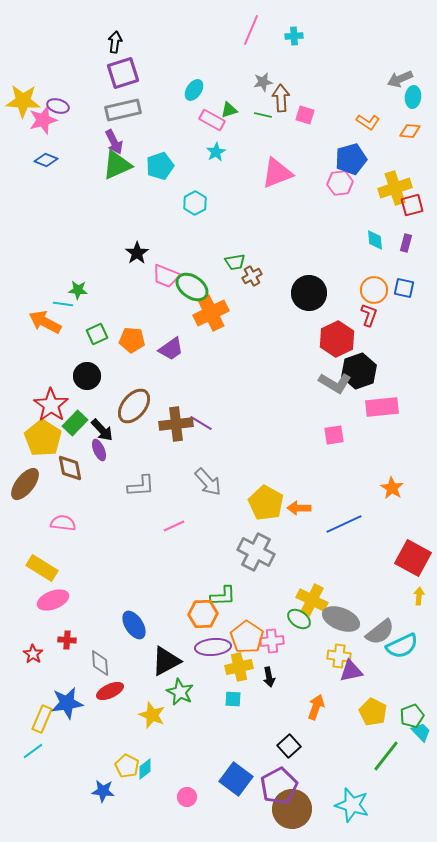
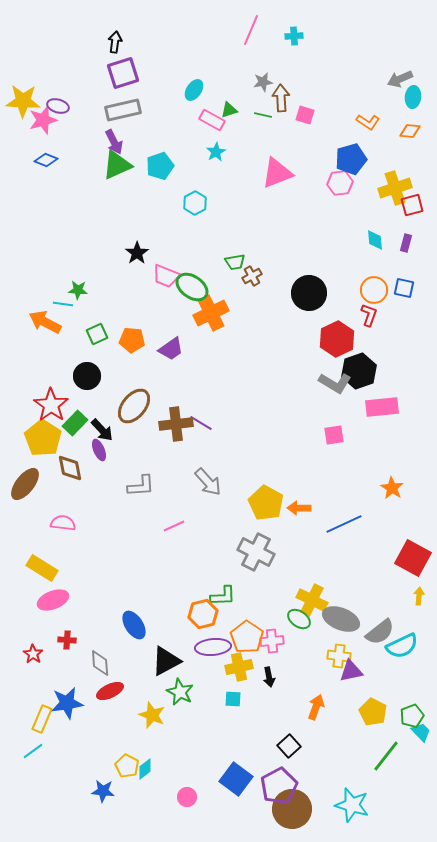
orange hexagon at (203, 614): rotated 12 degrees counterclockwise
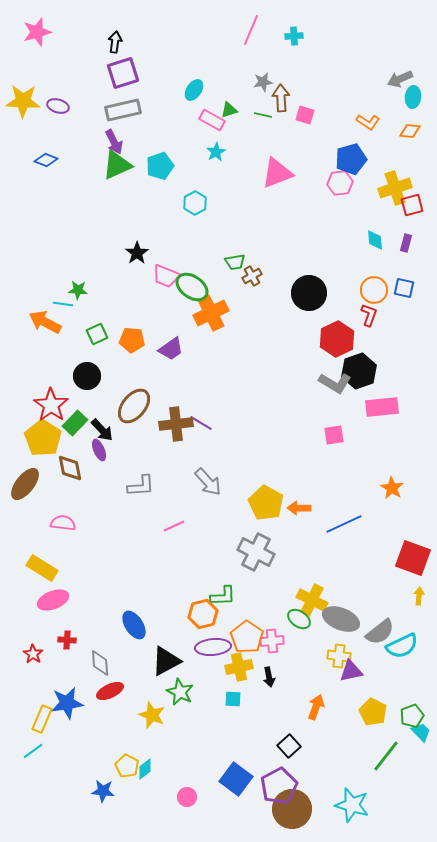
pink star at (43, 120): moved 6 px left, 88 px up
red square at (413, 558): rotated 9 degrees counterclockwise
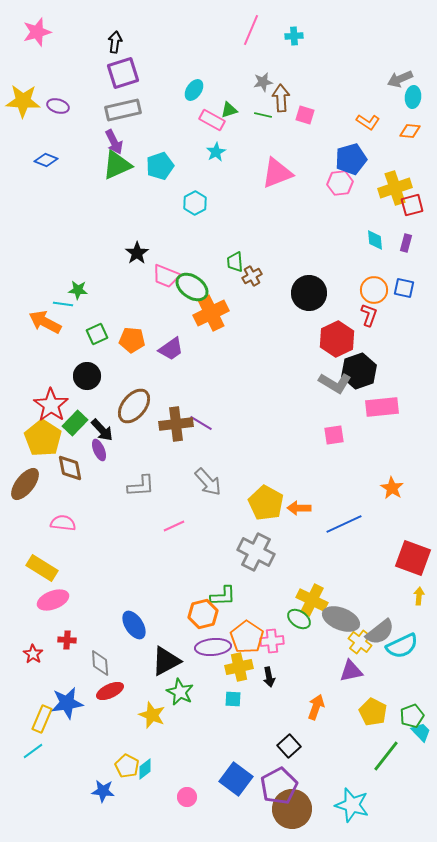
green trapezoid at (235, 262): rotated 95 degrees clockwise
yellow cross at (339, 656): moved 21 px right, 14 px up; rotated 30 degrees clockwise
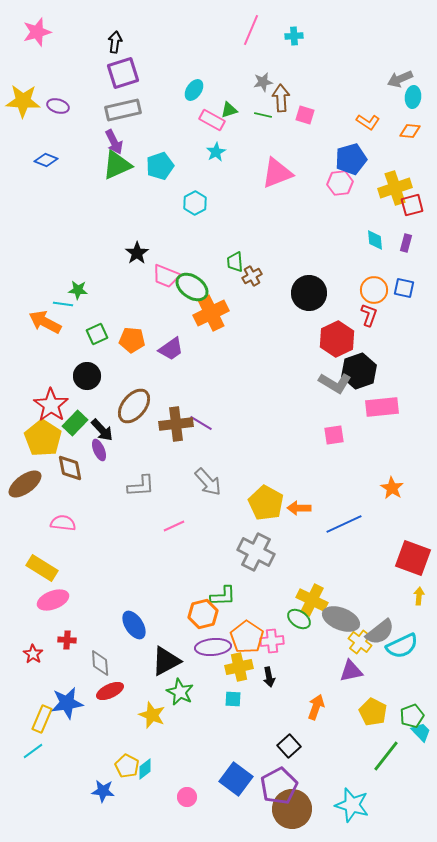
brown ellipse at (25, 484): rotated 16 degrees clockwise
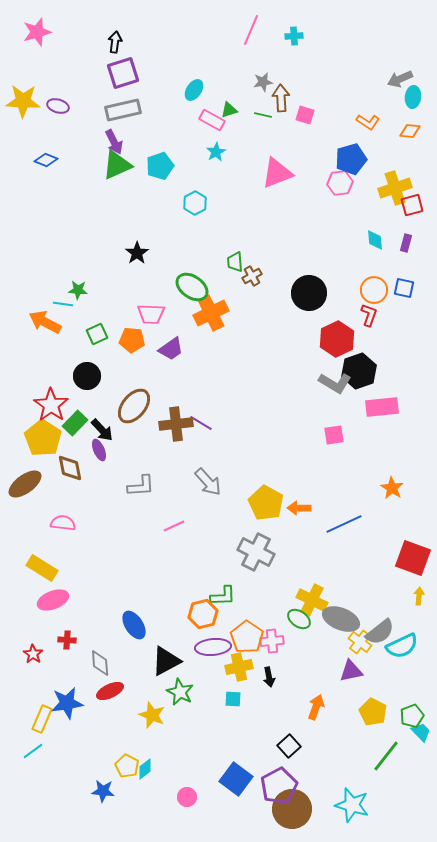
pink trapezoid at (166, 276): moved 15 px left, 38 px down; rotated 20 degrees counterclockwise
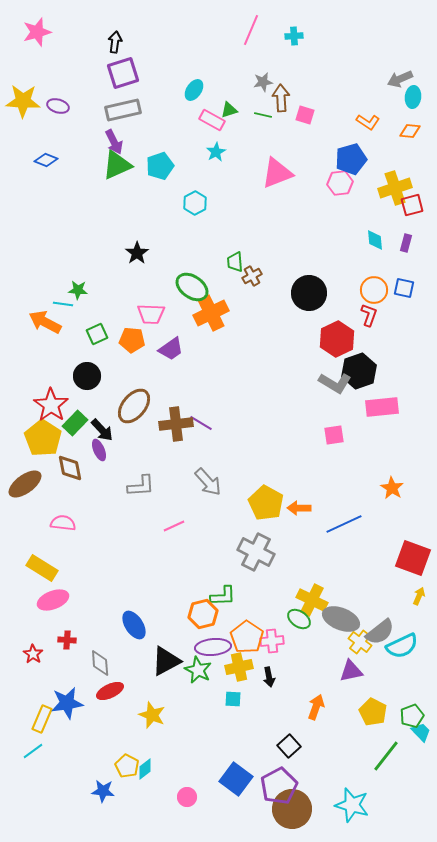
yellow arrow at (419, 596): rotated 18 degrees clockwise
green star at (180, 692): moved 18 px right, 22 px up
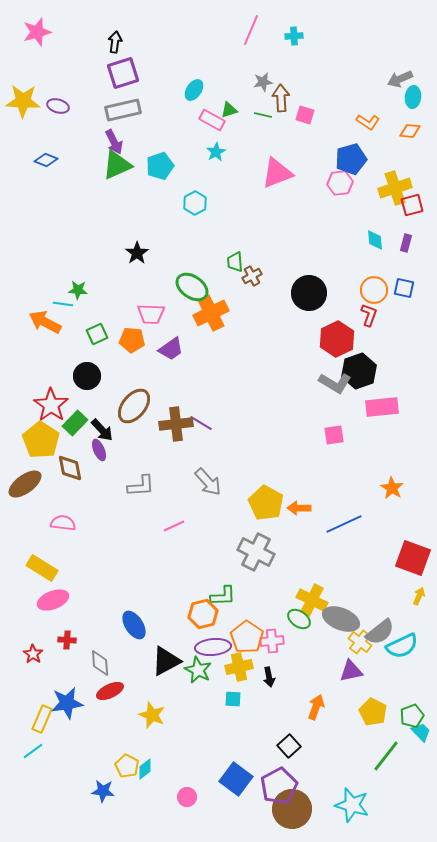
yellow pentagon at (43, 438): moved 2 px left, 2 px down
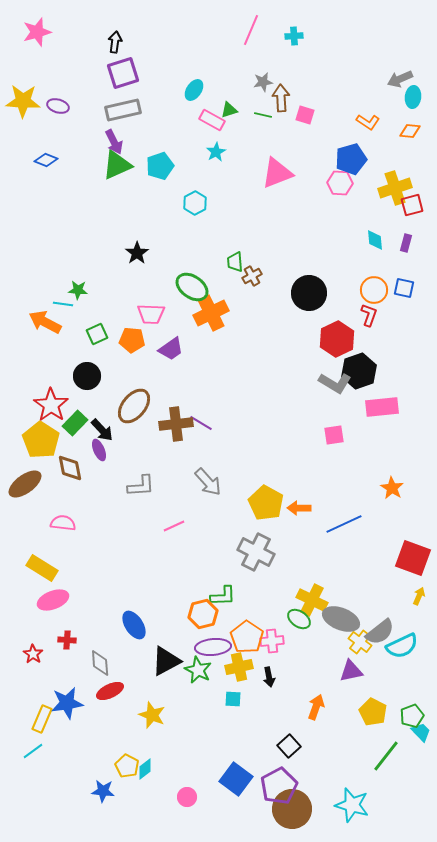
pink hexagon at (340, 183): rotated 10 degrees clockwise
